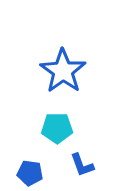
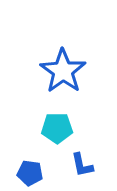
blue L-shape: rotated 8 degrees clockwise
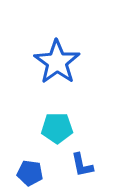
blue star: moved 6 px left, 9 px up
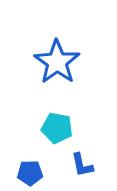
cyan pentagon: rotated 12 degrees clockwise
blue pentagon: rotated 10 degrees counterclockwise
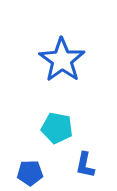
blue star: moved 5 px right, 2 px up
blue L-shape: moved 3 px right; rotated 24 degrees clockwise
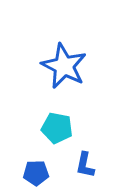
blue star: moved 2 px right, 6 px down; rotated 9 degrees counterclockwise
blue pentagon: moved 6 px right
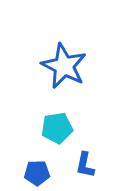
cyan pentagon: rotated 20 degrees counterclockwise
blue pentagon: moved 1 px right
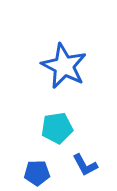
blue L-shape: rotated 40 degrees counterclockwise
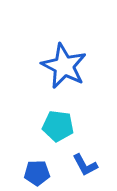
cyan pentagon: moved 1 px right, 2 px up; rotated 16 degrees clockwise
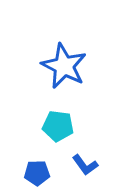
blue L-shape: rotated 8 degrees counterclockwise
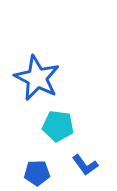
blue star: moved 27 px left, 12 px down
